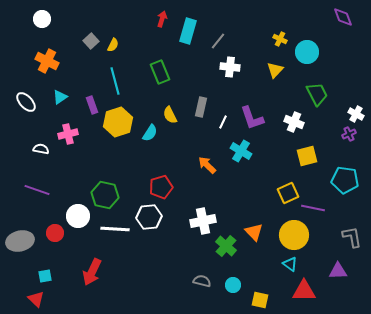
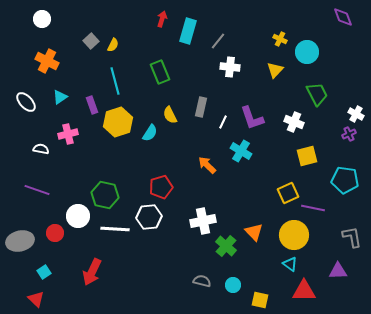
cyan square at (45, 276): moved 1 px left, 4 px up; rotated 24 degrees counterclockwise
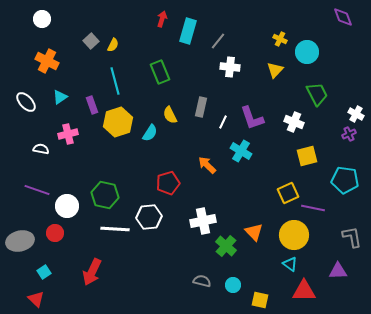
red pentagon at (161, 187): moved 7 px right, 4 px up
white circle at (78, 216): moved 11 px left, 10 px up
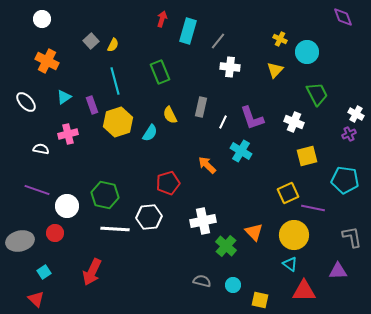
cyan triangle at (60, 97): moved 4 px right
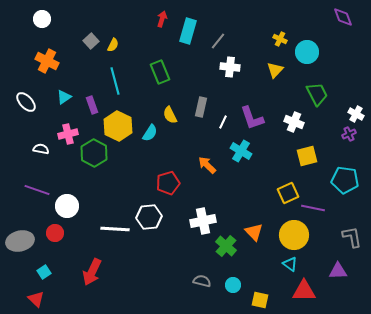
yellow hexagon at (118, 122): moved 4 px down; rotated 16 degrees counterclockwise
green hexagon at (105, 195): moved 11 px left, 42 px up; rotated 16 degrees clockwise
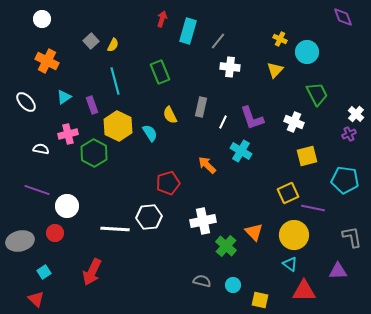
white cross at (356, 114): rotated 14 degrees clockwise
cyan semicircle at (150, 133): rotated 66 degrees counterclockwise
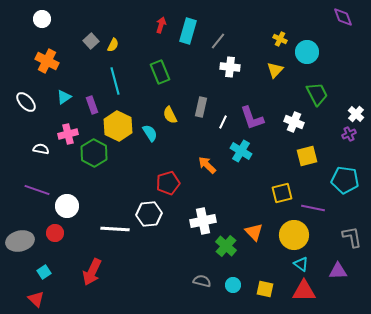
red arrow at (162, 19): moved 1 px left, 6 px down
yellow square at (288, 193): moved 6 px left; rotated 10 degrees clockwise
white hexagon at (149, 217): moved 3 px up
cyan triangle at (290, 264): moved 11 px right
yellow square at (260, 300): moved 5 px right, 11 px up
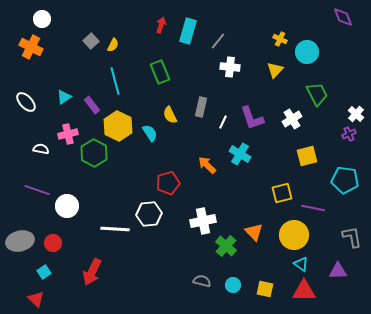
orange cross at (47, 61): moved 16 px left, 14 px up
purple rectangle at (92, 105): rotated 18 degrees counterclockwise
white cross at (294, 122): moved 2 px left, 3 px up; rotated 36 degrees clockwise
cyan cross at (241, 151): moved 1 px left, 3 px down
red circle at (55, 233): moved 2 px left, 10 px down
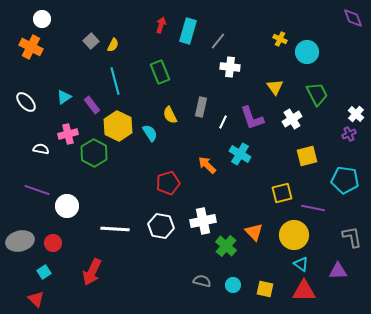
purple diamond at (343, 17): moved 10 px right, 1 px down
yellow triangle at (275, 70): moved 17 px down; rotated 18 degrees counterclockwise
white hexagon at (149, 214): moved 12 px right, 12 px down; rotated 15 degrees clockwise
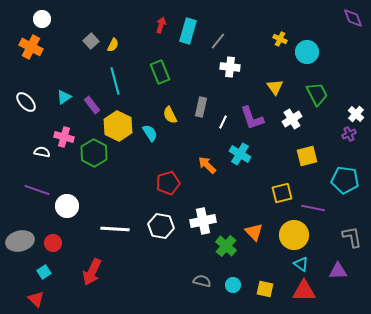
pink cross at (68, 134): moved 4 px left, 3 px down; rotated 30 degrees clockwise
white semicircle at (41, 149): moved 1 px right, 3 px down
